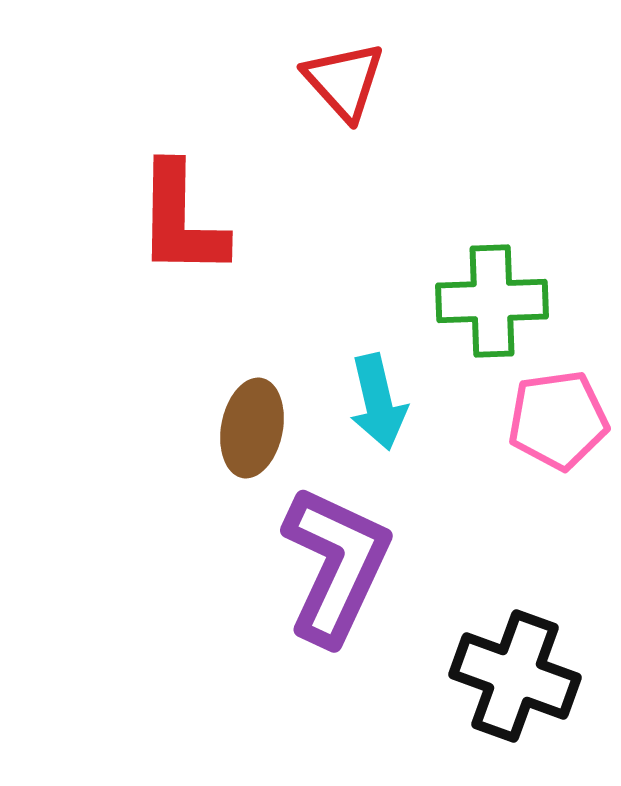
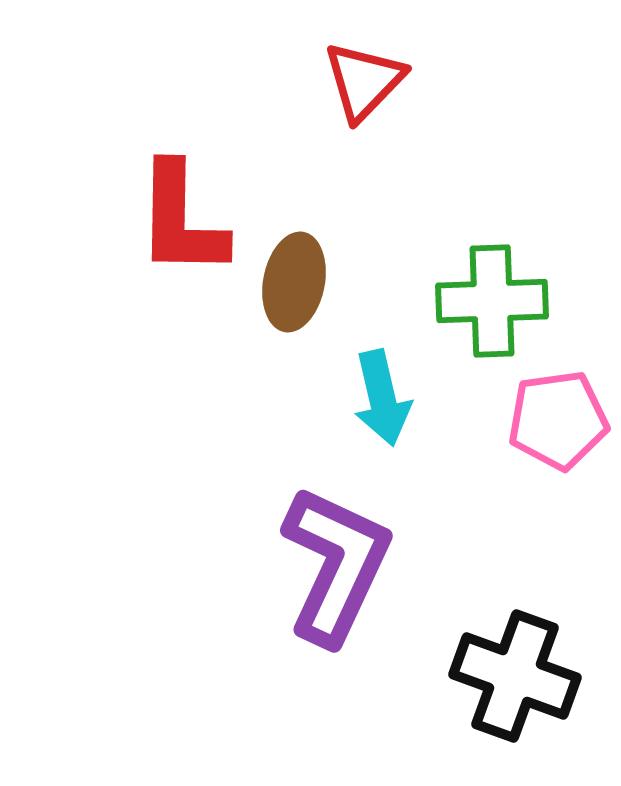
red triangle: moved 20 px right; rotated 26 degrees clockwise
cyan arrow: moved 4 px right, 4 px up
brown ellipse: moved 42 px right, 146 px up
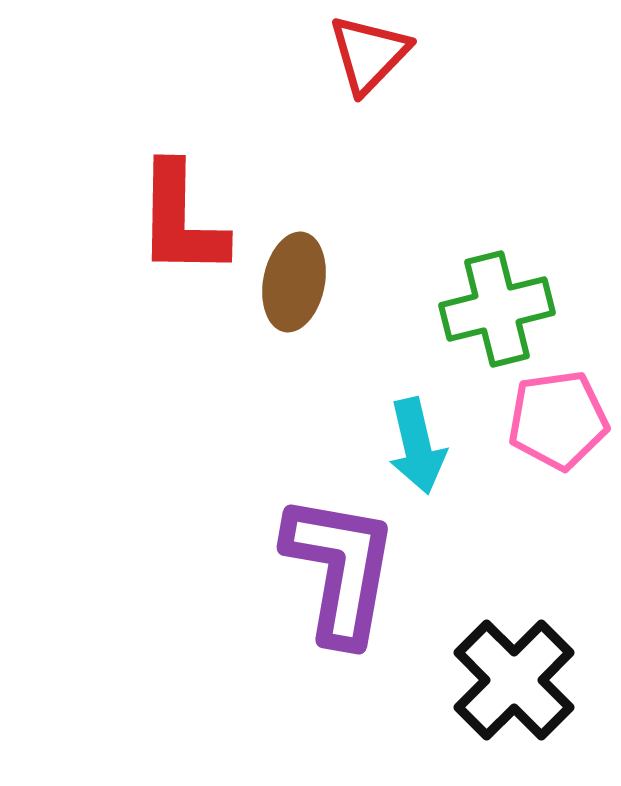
red triangle: moved 5 px right, 27 px up
green cross: moved 5 px right, 8 px down; rotated 12 degrees counterclockwise
cyan arrow: moved 35 px right, 48 px down
purple L-shape: moved 4 px right, 4 px down; rotated 15 degrees counterclockwise
black cross: moved 1 px left, 4 px down; rotated 25 degrees clockwise
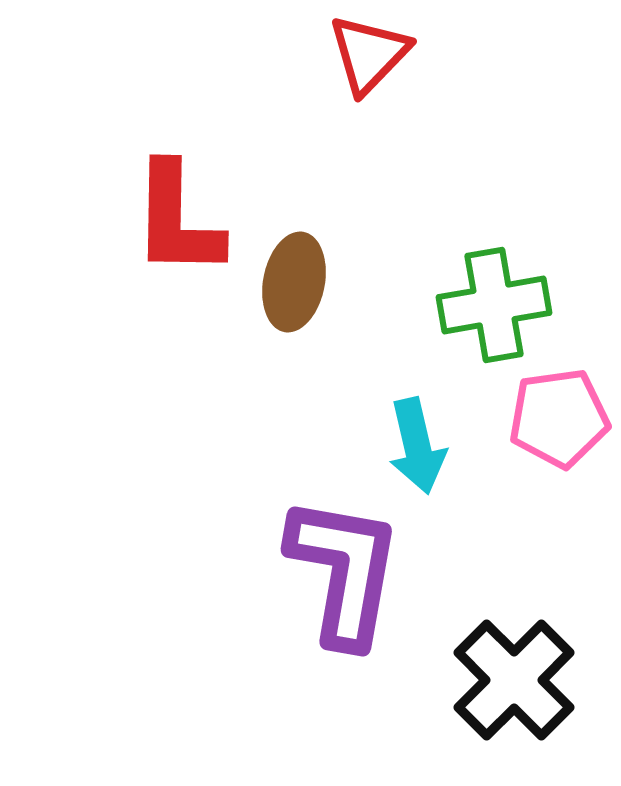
red L-shape: moved 4 px left
green cross: moved 3 px left, 4 px up; rotated 4 degrees clockwise
pink pentagon: moved 1 px right, 2 px up
purple L-shape: moved 4 px right, 2 px down
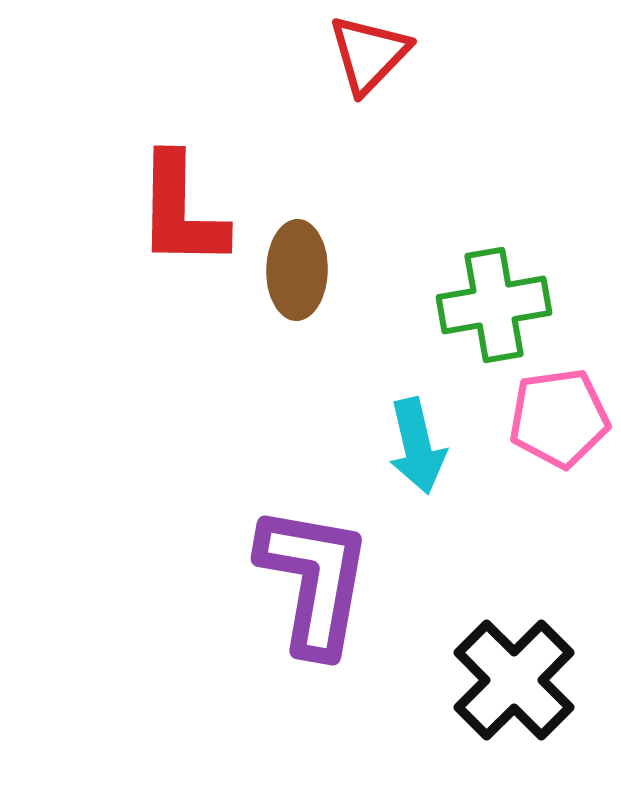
red L-shape: moved 4 px right, 9 px up
brown ellipse: moved 3 px right, 12 px up; rotated 10 degrees counterclockwise
purple L-shape: moved 30 px left, 9 px down
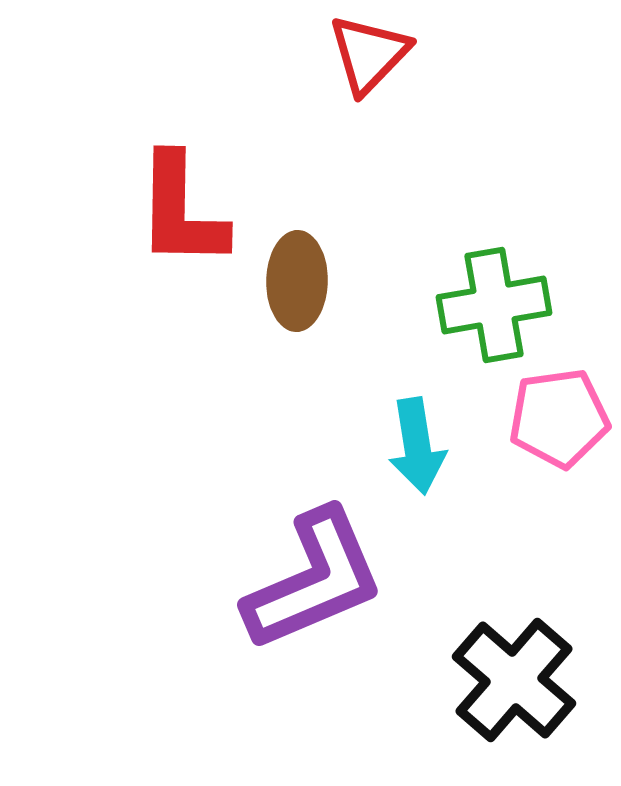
brown ellipse: moved 11 px down
cyan arrow: rotated 4 degrees clockwise
purple L-shape: rotated 57 degrees clockwise
black cross: rotated 4 degrees counterclockwise
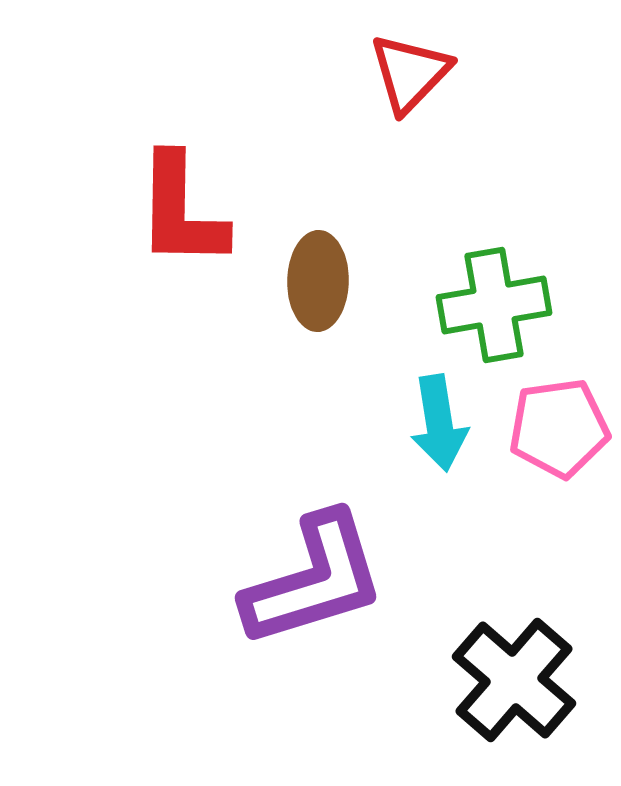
red triangle: moved 41 px right, 19 px down
brown ellipse: moved 21 px right
pink pentagon: moved 10 px down
cyan arrow: moved 22 px right, 23 px up
purple L-shape: rotated 6 degrees clockwise
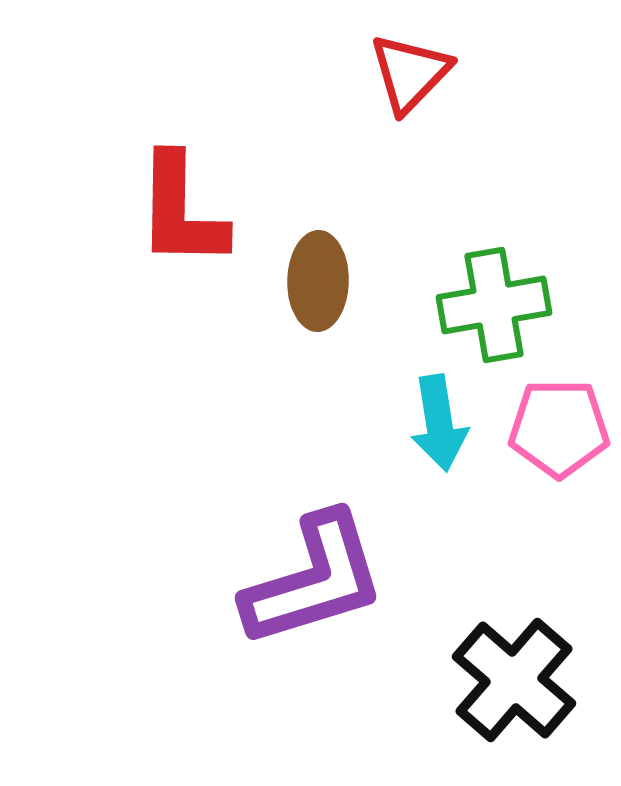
pink pentagon: rotated 8 degrees clockwise
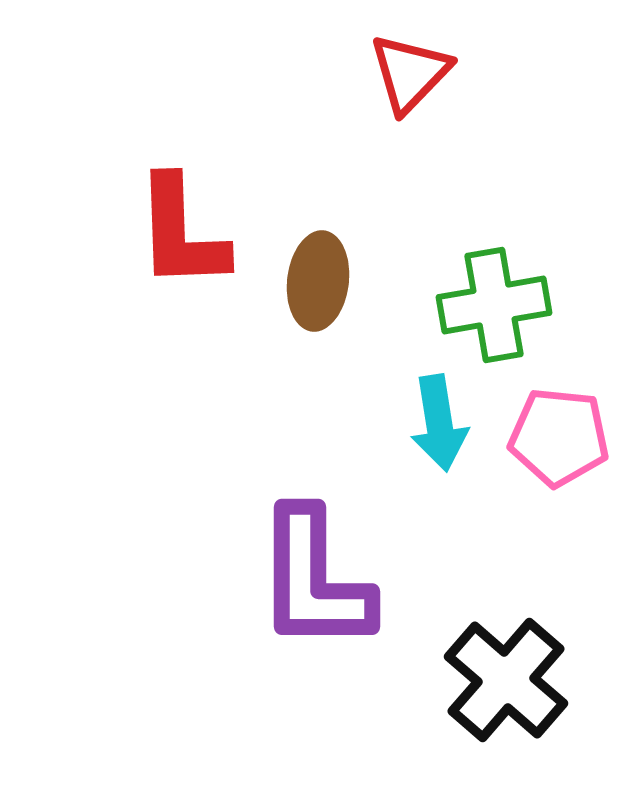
red L-shape: moved 22 px down; rotated 3 degrees counterclockwise
brown ellipse: rotated 6 degrees clockwise
pink pentagon: moved 9 px down; rotated 6 degrees clockwise
purple L-shape: rotated 107 degrees clockwise
black cross: moved 8 px left
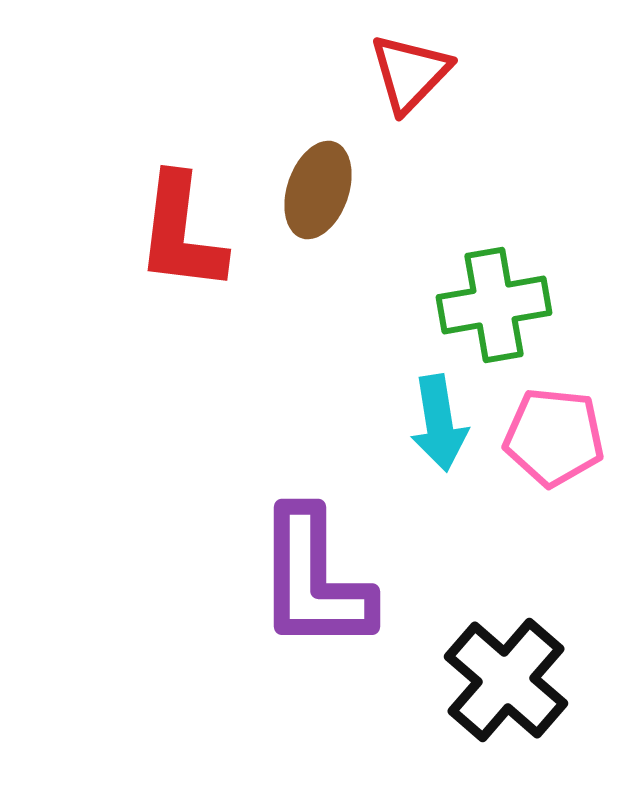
red L-shape: rotated 9 degrees clockwise
brown ellipse: moved 91 px up; rotated 12 degrees clockwise
pink pentagon: moved 5 px left
